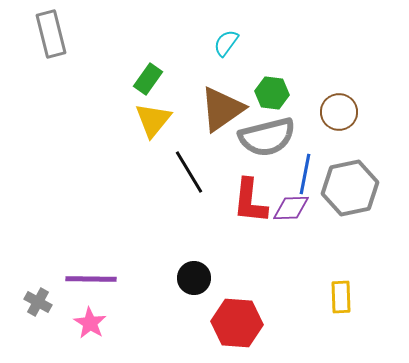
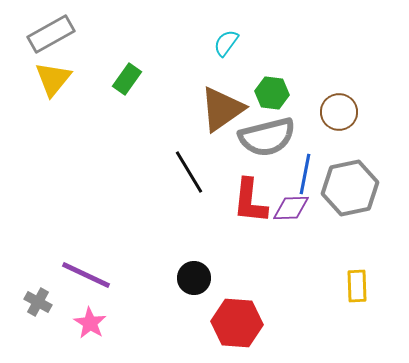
gray rectangle: rotated 75 degrees clockwise
green rectangle: moved 21 px left
yellow triangle: moved 100 px left, 41 px up
purple line: moved 5 px left, 4 px up; rotated 24 degrees clockwise
yellow rectangle: moved 16 px right, 11 px up
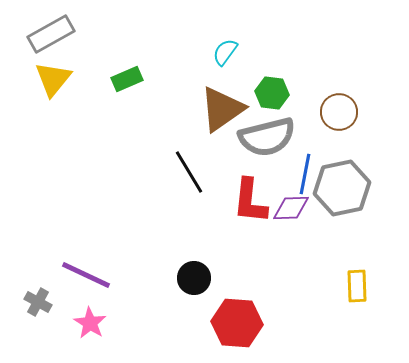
cyan semicircle: moved 1 px left, 9 px down
green rectangle: rotated 32 degrees clockwise
gray hexagon: moved 8 px left
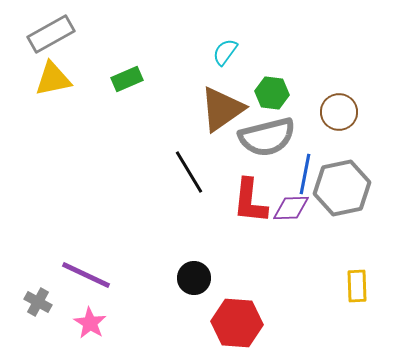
yellow triangle: rotated 39 degrees clockwise
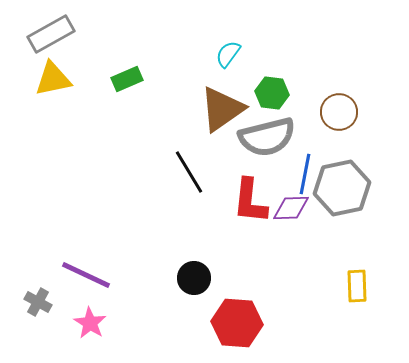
cyan semicircle: moved 3 px right, 2 px down
